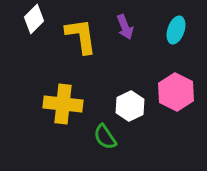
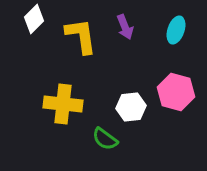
pink hexagon: rotated 12 degrees counterclockwise
white hexagon: moved 1 px right, 1 px down; rotated 20 degrees clockwise
green semicircle: moved 2 px down; rotated 20 degrees counterclockwise
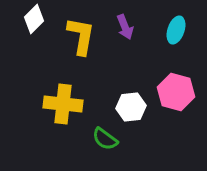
yellow L-shape: rotated 18 degrees clockwise
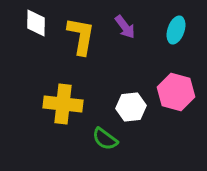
white diamond: moved 2 px right, 4 px down; rotated 44 degrees counterclockwise
purple arrow: rotated 15 degrees counterclockwise
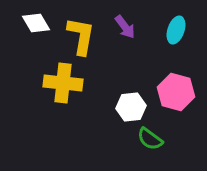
white diamond: rotated 32 degrees counterclockwise
yellow cross: moved 21 px up
green semicircle: moved 45 px right
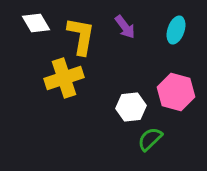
yellow cross: moved 1 px right, 5 px up; rotated 24 degrees counterclockwise
green semicircle: rotated 100 degrees clockwise
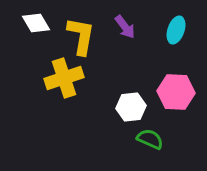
pink hexagon: rotated 12 degrees counterclockwise
green semicircle: rotated 68 degrees clockwise
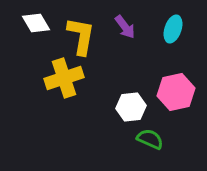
cyan ellipse: moved 3 px left, 1 px up
pink hexagon: rotated 15 degrees counterclockwise
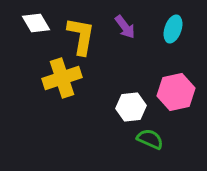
yellow cross: moved 2 px left
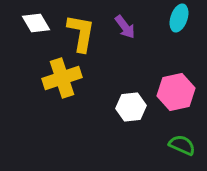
cyan ellipse: moved 6 px right, 11 px up
yellow L-shape: moved 3 px up
green semicircle: moved 32 px right, 6 px down
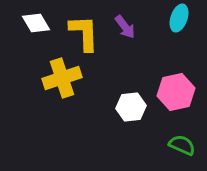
yellow L-shape: moved 3 px right; rotated 12 degrees counterclockwise
